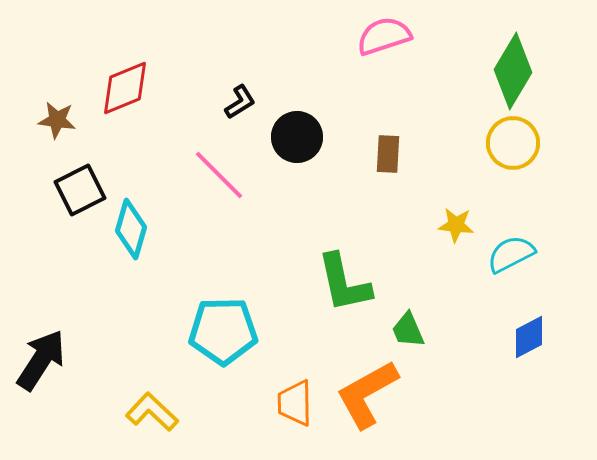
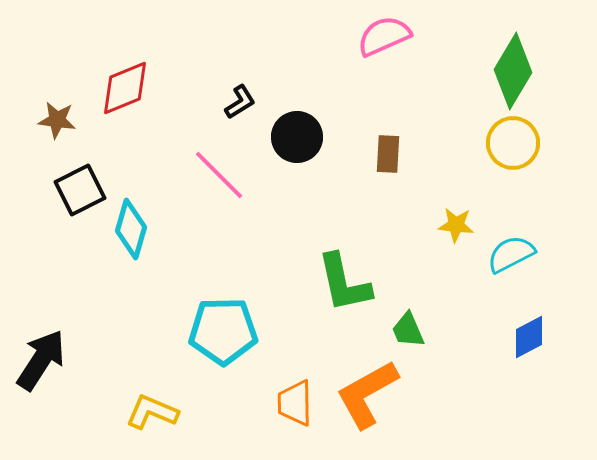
pink semicircle: rotated 6 degrees counterclockwise
yellow L-shape: rotated 20 degrees counterclockwise
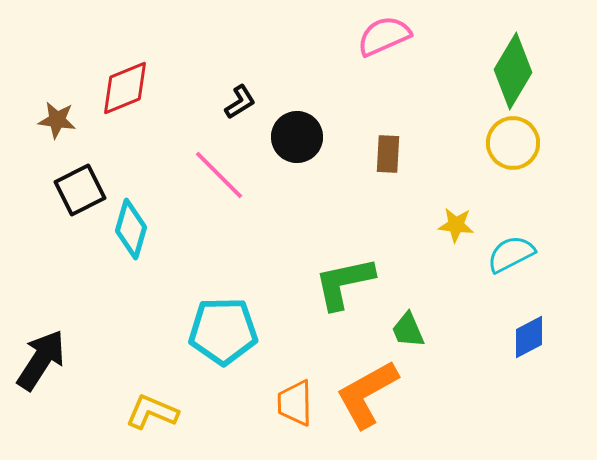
green L-shape: rotated 90 degrees clockwise
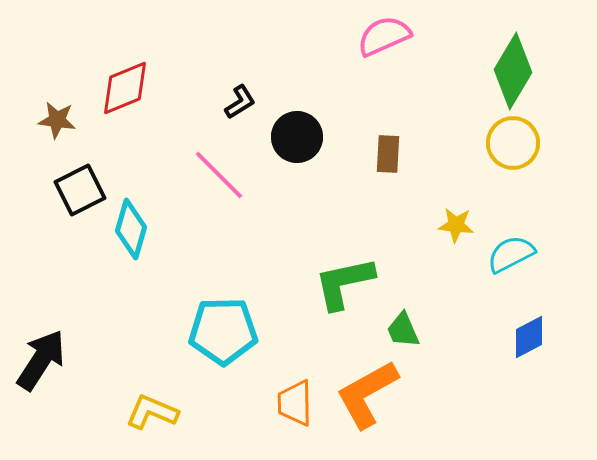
green trapezoid: moved 5 px left
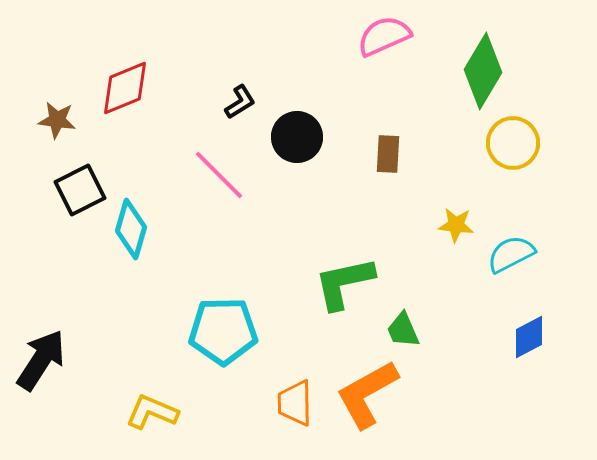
green diamond: moved 30 px left
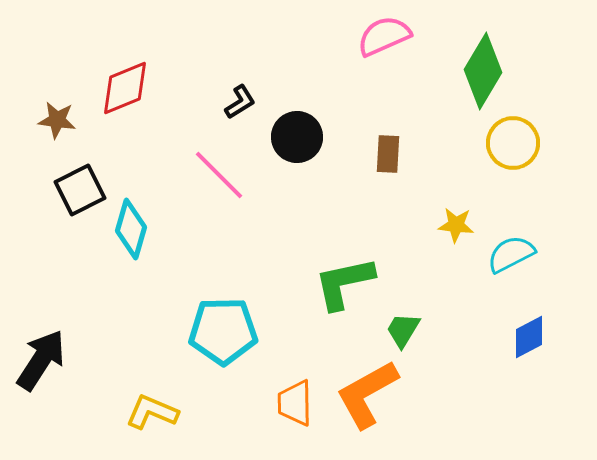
green trapezoid: rotated 54 degrees clockwise
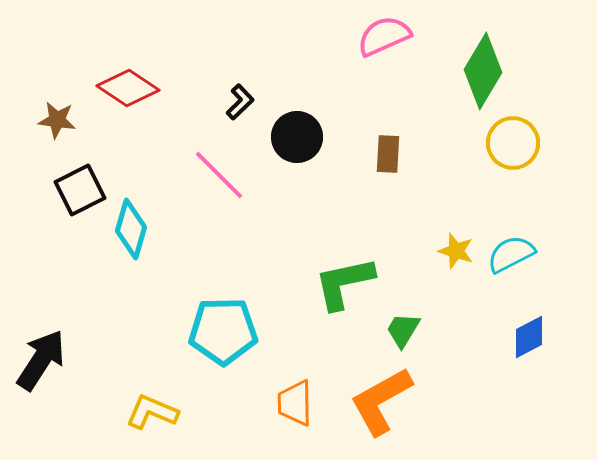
red diamond: moved 3 px right; rotated 56 degrees clockwise
black L-shape: rotated 12 degrees counterclockwise
yellow star: moved 26 px down; rotated 12 degrees clockwise
orange L-shape: moved 14 px right, 7 px down
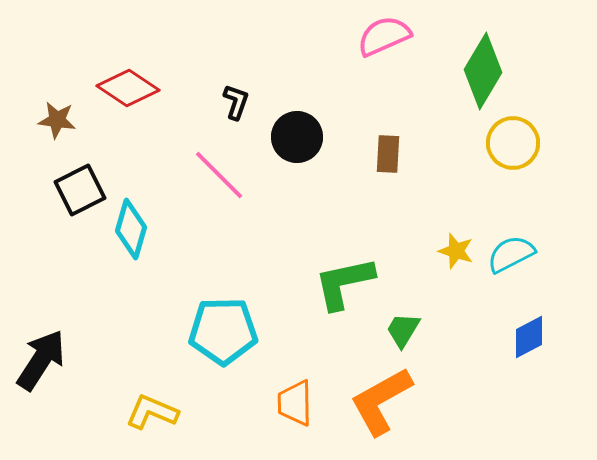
black L-shape: moved 4 px left; rotated 27 degrees counterclockwise
